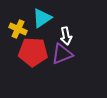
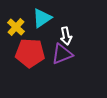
yellow cross: moved 2 px left, 2 px up; rotated 18 degrees clockwise
red pentagon: moved 3 px left, 1 px down
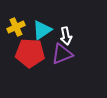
cyan triangle: moved 12 px down
yellow cross: rotated 24 degrees clockwise
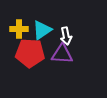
yellow cross: moved 3 px right, 2 px down; rotated 24 degrees clockwise
purple triangle: rotated 25 degrees clockwise
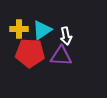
purple triangle: moved 1 px left, 2 px down
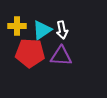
yellow cross: moved 2 px left, 3 px up
white arrow: moved 4 px left, 6 px up
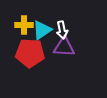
yellow cross: moved 7 px right, 1 px up
purple triangle: moved 3 px right, 9 px up
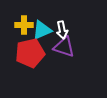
cyan triangle: rotated 10 degrees clockwise
purple triangle: rotated 15 degrees clockwise
red pentagon: rotated 16 degrees counterclockwise
